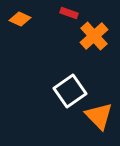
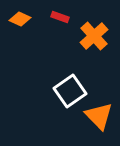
red rectangle: moved 9 px left, 4 px down
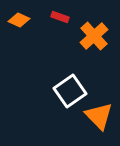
orange diamond: moved 1 px left, 1 px down
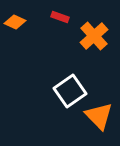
orange diamond: moved 4 px left, 2 px down
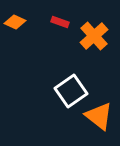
red rectangle: moved 5 px down
white square: moved 1 px right
orange triangle: rotated 8 degrees counterclockwise
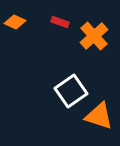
orange triangle: rotated 20 degrees counterclockwise
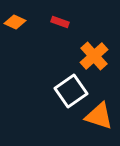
orange cross: moved 20 px down
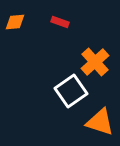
orange diamond: rotated 30 degrees counterclockwise
orange cross: moved 1 px right, 6 px down
orange triangle: moved 1 px right, 6 px down
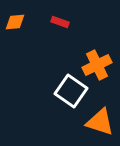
orange cross: moved 2 px right, 3 px down; rotated 16 degrees clockwise
white square: rotated 20 degrees counterclockwise
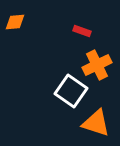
red rectangle: moved 22 px right, 9 px down
orange triangle: moved 4 px left, 1 px down
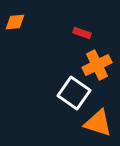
red rectangle: moved 2 px down
white square: moved 3 px right, 2 px down
orange triangle: moved 2 px right
